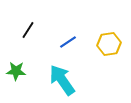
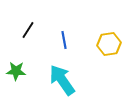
blue line: moved 4 px left, 2 px up; rotated 66 degrees counterclockwise
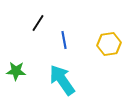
black line: moved 10 px right, 7 px up
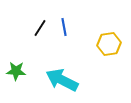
black line: moved 2 px right, 5 px down
blue line: moved 13 px up
cyan arrow: rotated 28 degrees counterclockwise
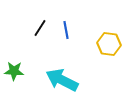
blue line: moved 2 px right, 3 px down
yellow hexagon: rotated 15 degrees clockwise
green star: moved 2 px left
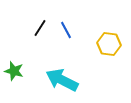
blue line: rotated 18 degrees counterclockwise
green star: rotated 12 degrees clockwise
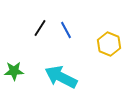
yellow hexagon: rotated 15 degrees clockwise
green star: rotated 18 degrees counterclockwise
cyan arrow: moved 1 px left, 3 px up
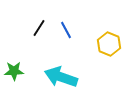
black line: moved 1 px left
cyan arrow: rotated 8 degrees counterclockwise
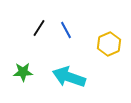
yellow hexagon: rotated 15 degrees clockwise
green star: moved 9 px right, 1 px down
cyan arrow: moved 8 px right
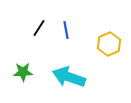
blue line: rotated 18 degrees clockwise
